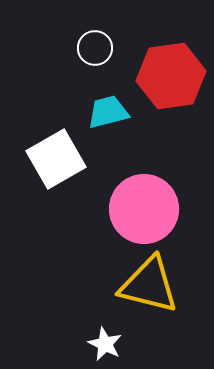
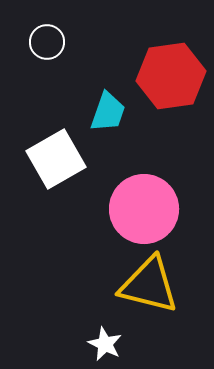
white circle: moved 48 px left, 6 px up
cyan trapezoid: rotated 123 degrees clockwise
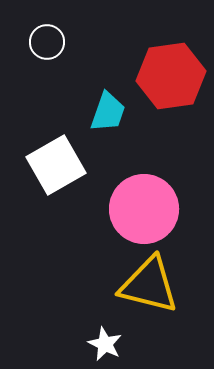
white square: moved 6 px down
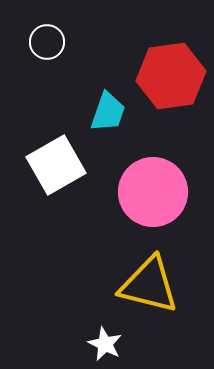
pink circle: moved 9 px right, 17 px up
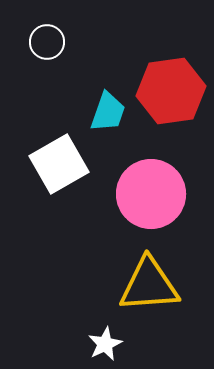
red hexagon: moved 15 px down
white square: moved 3 px right, 1 px up
pink circle: moved 2 px left, 2 px down
yellow triangle: rotated 18 degrees counterclockwise
white star: rotated 20 degrees clockwise
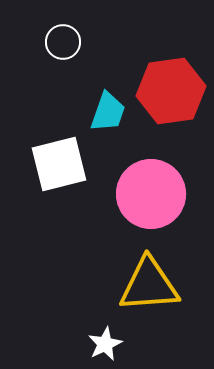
white circle: moved 16 px right
white square: rotated 16 degrees clockwise
